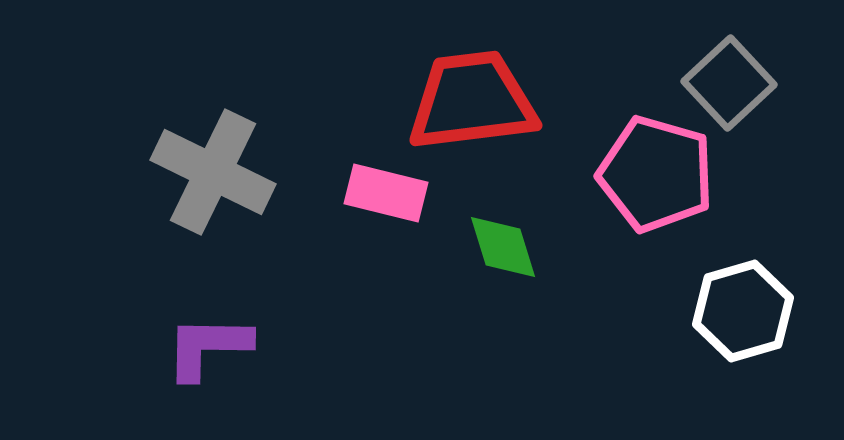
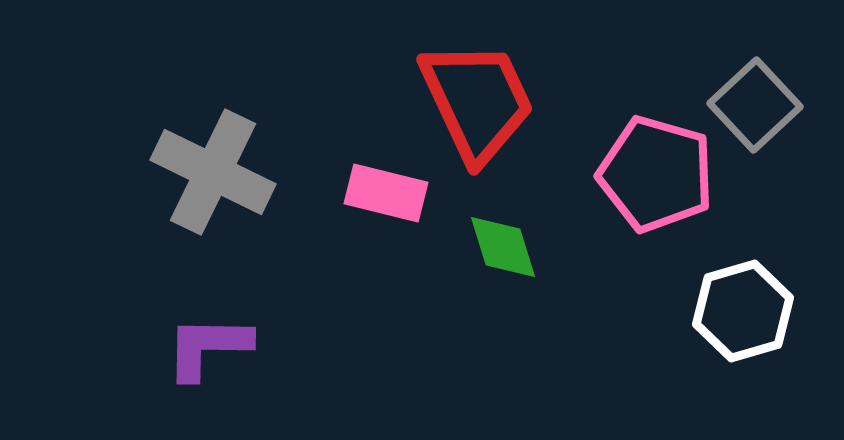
gray square: moved 26 px right, 22 px down
red trapezoid: moved 5 px right; rotated 72 degrees clockwise
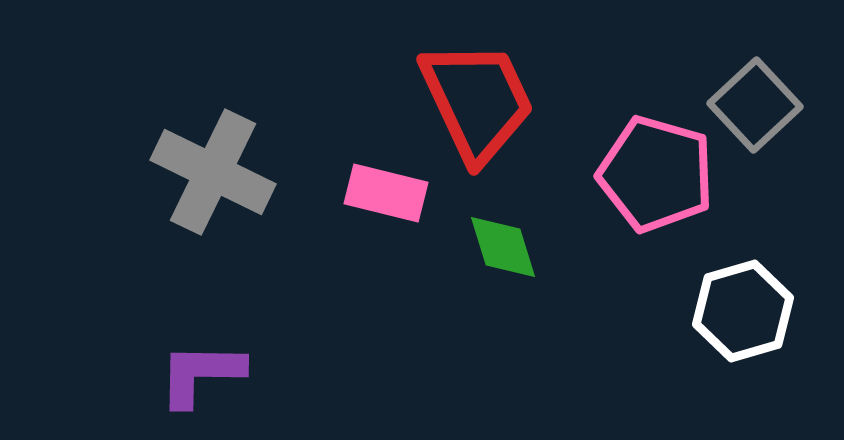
purple L-shape: moved 7 px left, 27 px down
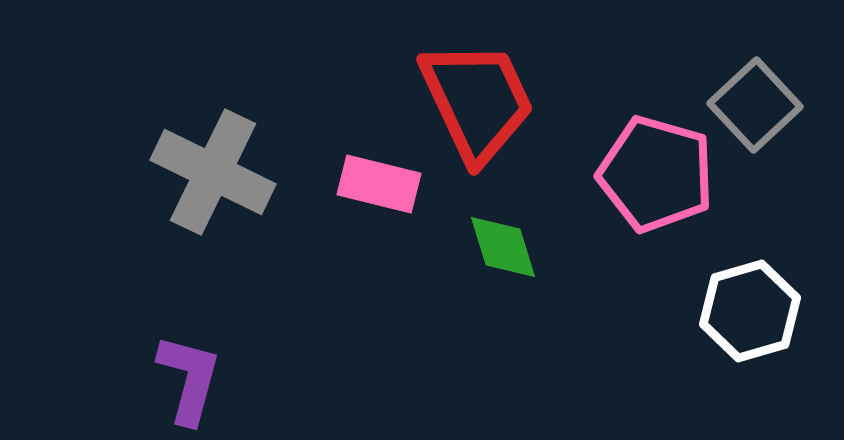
pink rectangle: moved 7 px left, 9 px up
white hexagon: moved 7 px right
purple L-shape: moved 12 px left, 5 px down; rotated 104 degrees clockwise
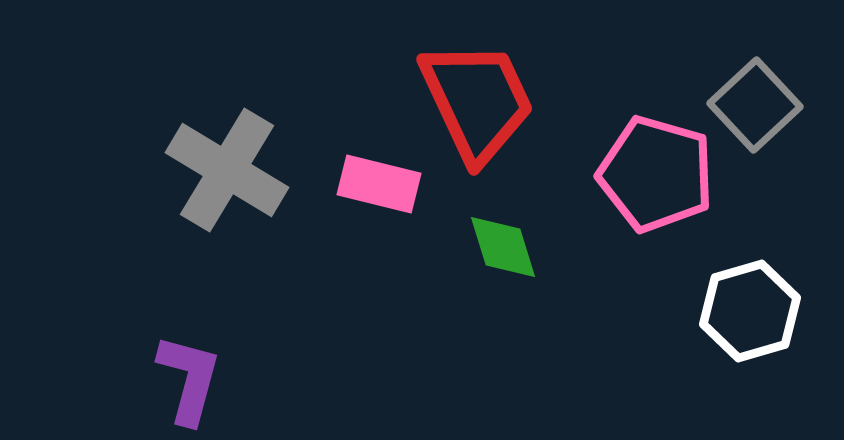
gray cross: moved 14 px right, 2 px up; rotated 5 degrees clockwise
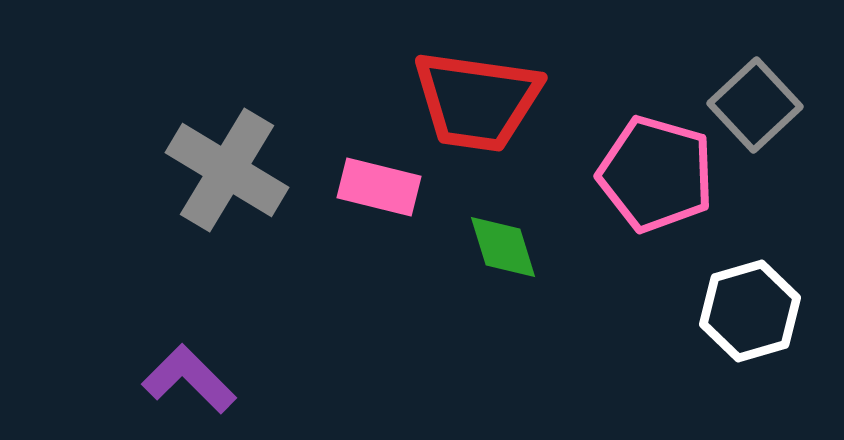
red trapezoid: rotated 123 degrees clockwise
pink rectangle: moved 3 px down
purple L-shape: rotated 60 degrees counterclockwise
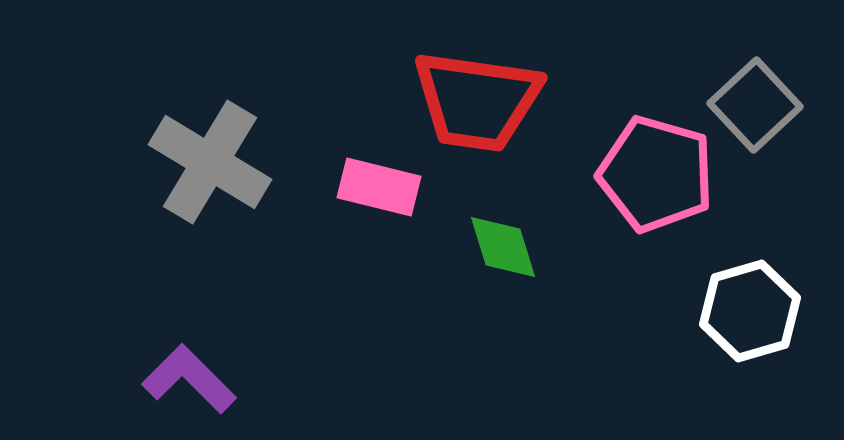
gray cross: moved 17 px left, 8 px up
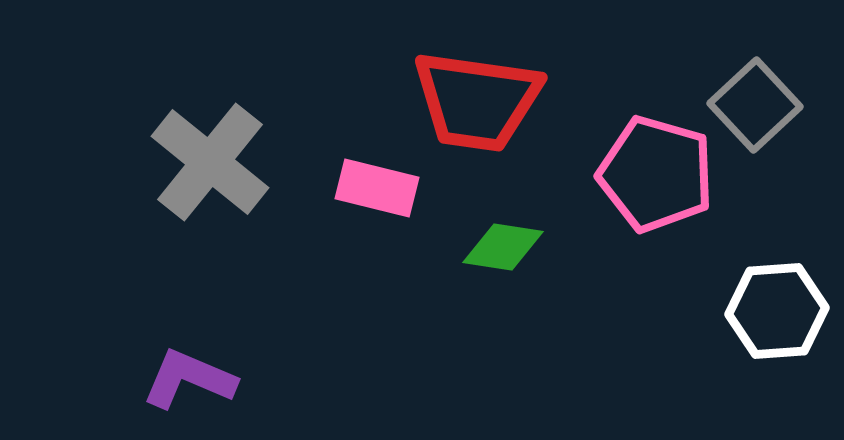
gray cross: rotated 8 degrees clockwise
pink rectangle: moved 2 px left, 1 px down
green diamond: rotated 64 degrees counterclockwise
white hexagon: moved 27 px right; rotated 12 degrees clockwise
purple L-shape: rotated 22 degrees counterclockwise
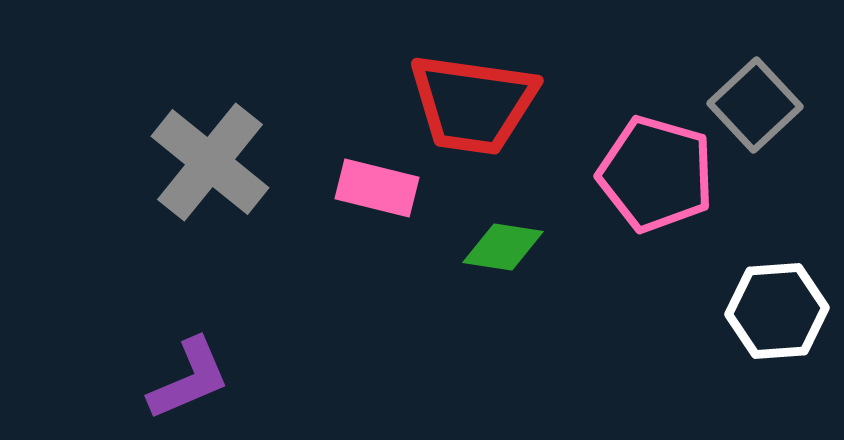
red trapezoid: moved 4 px left, 3 px down
purple L-shape: rotated 134 degrees clockwise
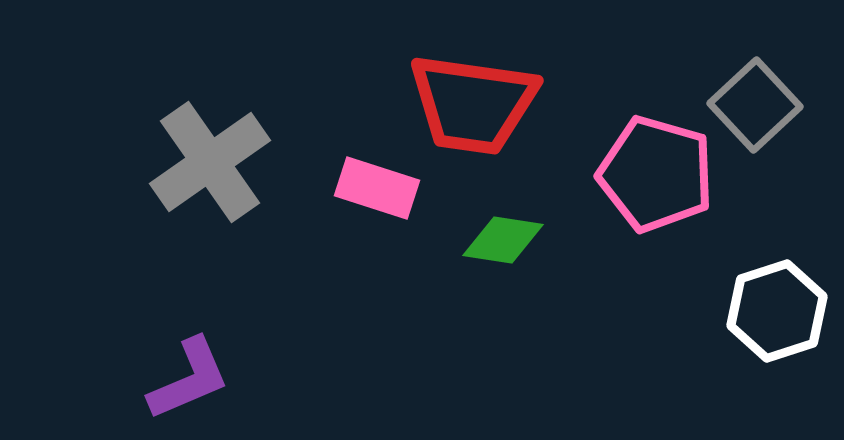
gray cross: rotated 16 degrees clockwise
pink rectangle: rotated 4 degrees clockwise
green diamond: moved 7 px up
white hexagon: rotated 14 degrees counterclockwise
